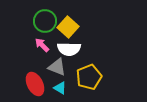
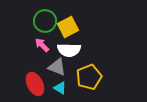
yellow square: rotated 20 degrees clockwise
white semicircle: moved 1 px down
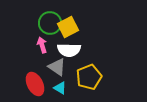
green circle: moved 5 px right, 2 px down
pink arrow: rotated 28 degrees clockwise
gray triangle: rotated 12 degrees clockwise
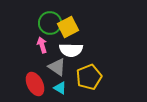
white semicircle: moved 2 px right
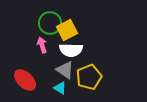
yellow square: moved 1 px left, 3 px down
gray triangle: moved 8 px right, 3 px down
red ellipse: moved 10 px left, 4 px up; rotated 20 degrees counterclockwise
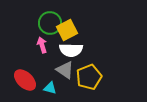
cyan triangle: moved 10 px left; rotated 16 degrees counterclockwise
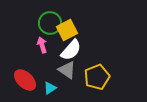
white semicircle: rotated 50 degrees counterclockwise
gray triangle: moved 2 px right
yellow pentagon: moved 8 px right
cyan triangle: rotated 48 degrees counterclockwise
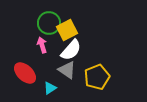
green circle: moved 1 px left
red ellipse: moved 7 px up
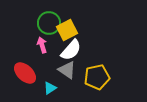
yellow pentagon: rotated 10 degrees clockwise
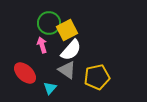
cyan triangle: rotated 16 degrees counterclockwise
